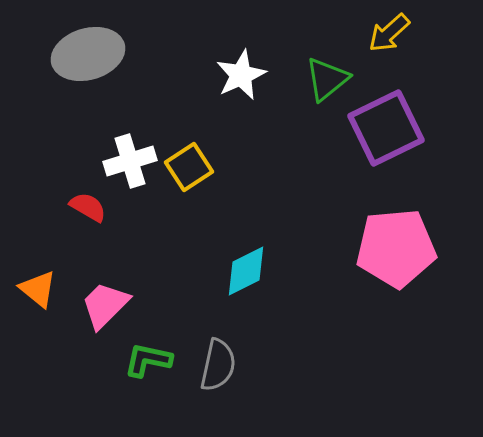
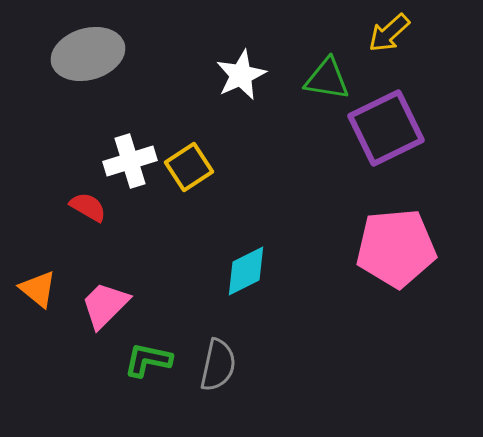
green triangle: rotated 48 degrees clockwise
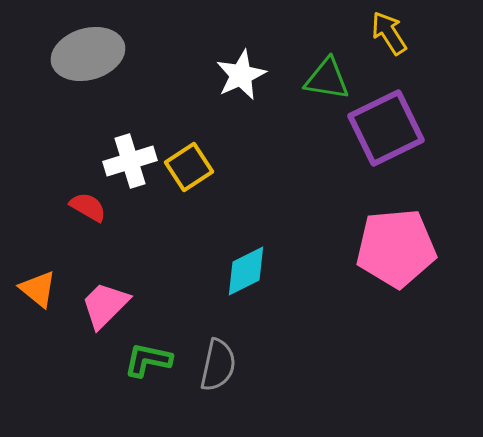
yellow arrow: rotated 99 degrees clockwise
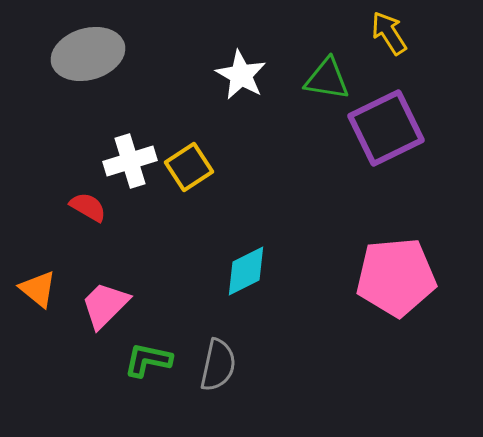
white star: rotated 18 degrees counterclockwise
pink pentagon: moved 29 px down
